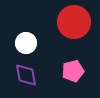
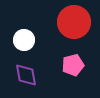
white circle: moved 2 px left, 3 px up
pink pentagon: moved 6 px up
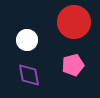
white circle: moved 3 px right
purple diamond: moved 3 px right
